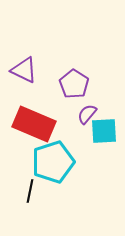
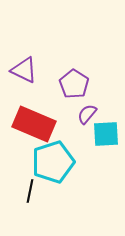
cyan square: moved 2 px right, 3 px down
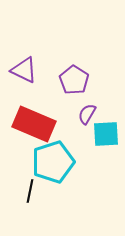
purple pentagon: moved 4 px up
purple semicircle: rotated 10 degrees counterclockwise
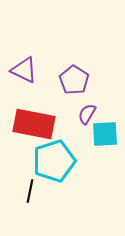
red rectangle: rotated 12 degrees counterclockwise
cyan square: moved 1 px left
cyan pentagon: moved 1 px right, 1 px up
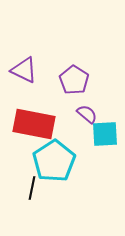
purple semicircle: rotated 100 degrees clockwise
cyan pentagon: rotated 15 degrees counterclockwise
black line: moved 2 px right, 3 px up
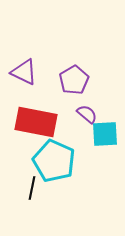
purple triangle: moved 2 px down
purple pentagon: rotated 8 degrees clockwise
red rectangle: moved 2 px right, 2 px up
cyan pentagon: rotated 15 degrees counterclockwise
